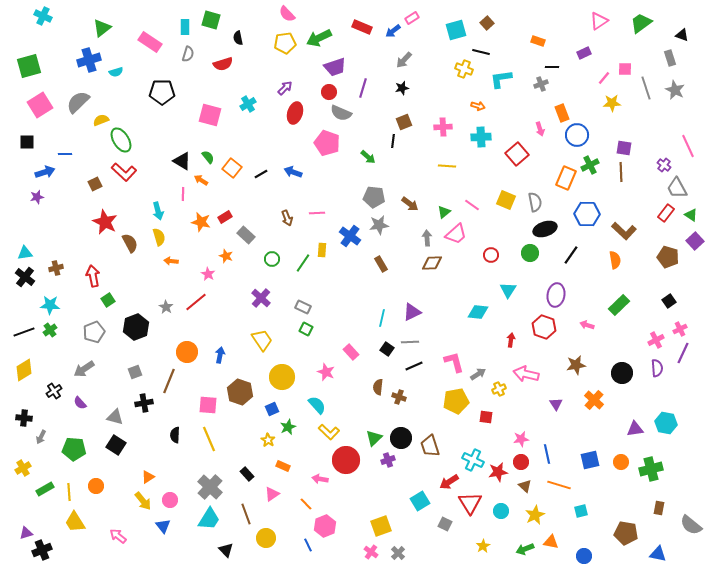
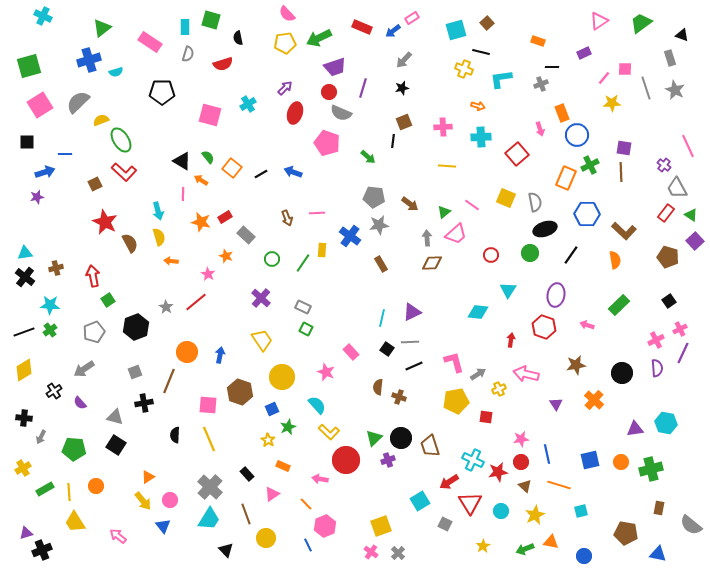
yellow square at (506, 200): moved 2 px up
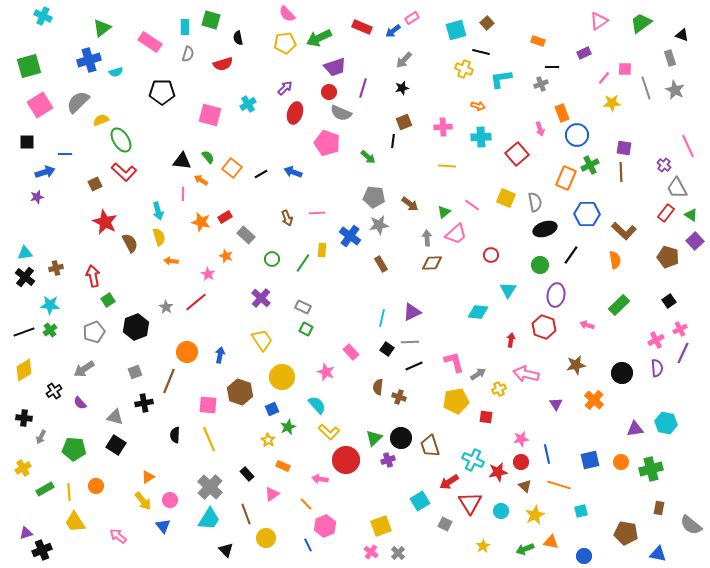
black triangle at (182, 161): rotated 24 degrees counterclockwise
green circle at (530, 253): moved 10 px right, 12 px down
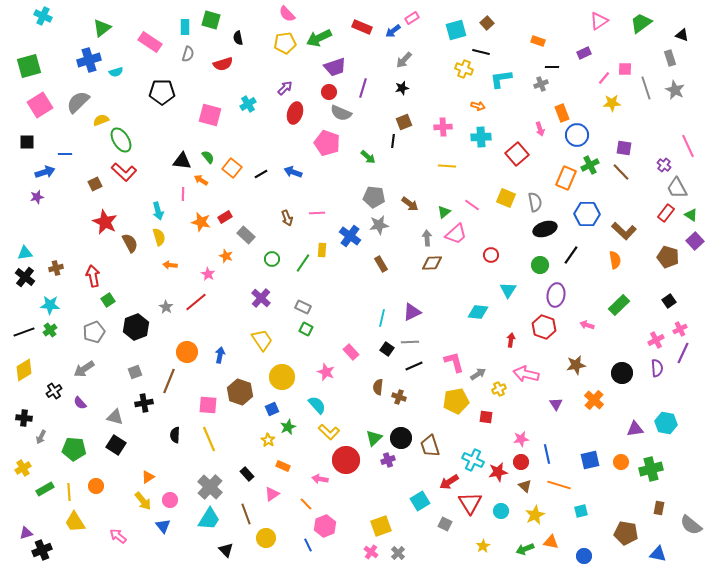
brown line at (621, 172): rotated 42 degrees counterclockwise
orange arrow at (171, 261): moved 1 px left, 4 px down
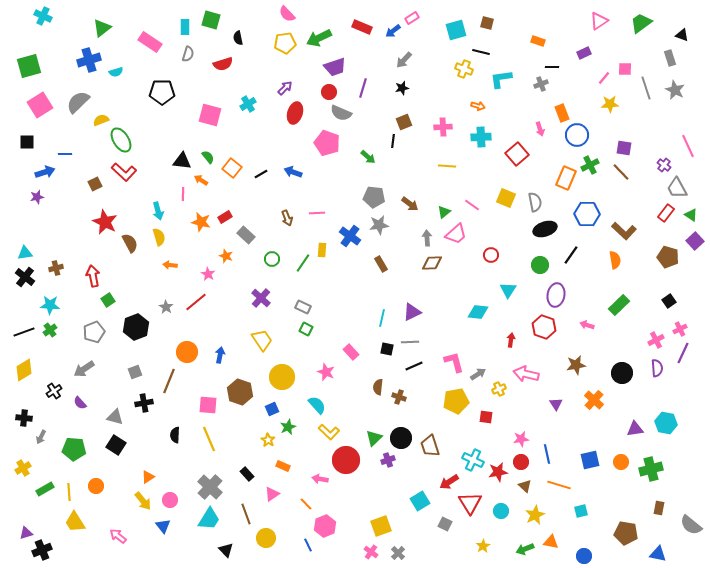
brown square at (487, 23): rotated 32 degrees counterclockwise
yellow star at (612, 103): moved 2 px left, 1 px down
black square at (387, 349): rotated 24 degrees counterclockwise
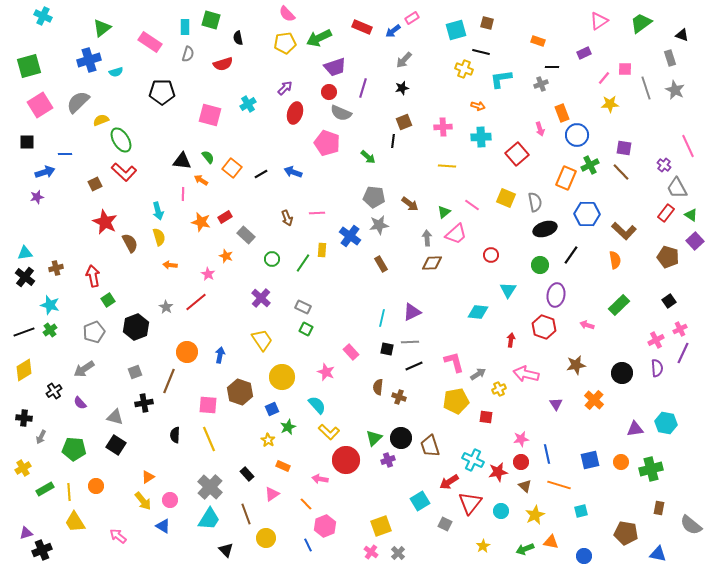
cyan star at (50, 305): rotated 12 degrees clockwise
red triangle at (470, 503): rotated 10 degrees clockwise
blue triangle at (163, 526): rotated 21 degrees counterclockwise
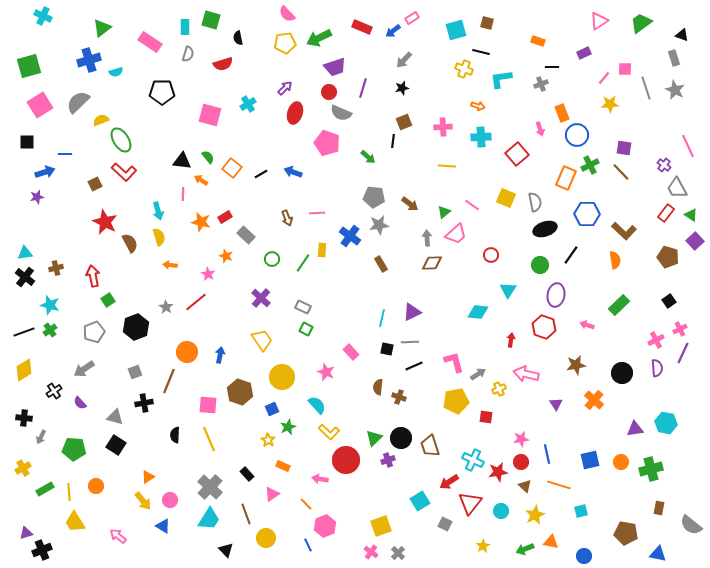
gray rectangle at (670, 58): moved 4 px right
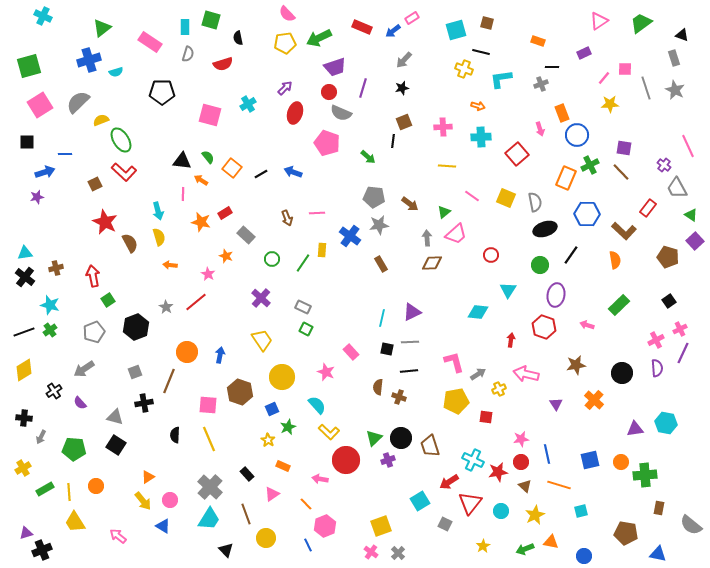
pink line at (472, 205): moved 9 px up
red rectangle at (666, 213): moved 18 px left, 5 px up
red rectangle at (225, 217): moved 4 px up
black line at (414, 366): moved 5 px left, 5 px down; rotated 18 degrees clockwise
green cross at (651, 469): moved 6 px left, 6 px down; rotated 10 degrees clockwise
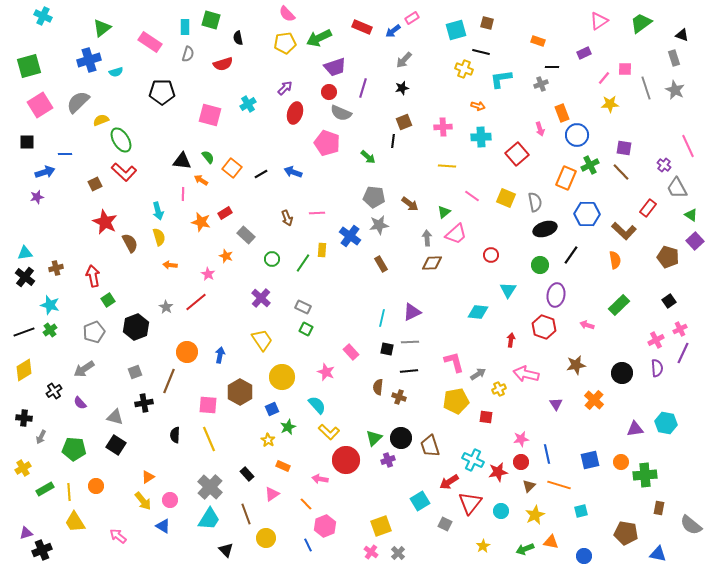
brown hexagon at (240, 392): rotated 10 degrees clockwise
brown triangle at (525, 486): moved 4 px right; rotated 32 degrees clockwise
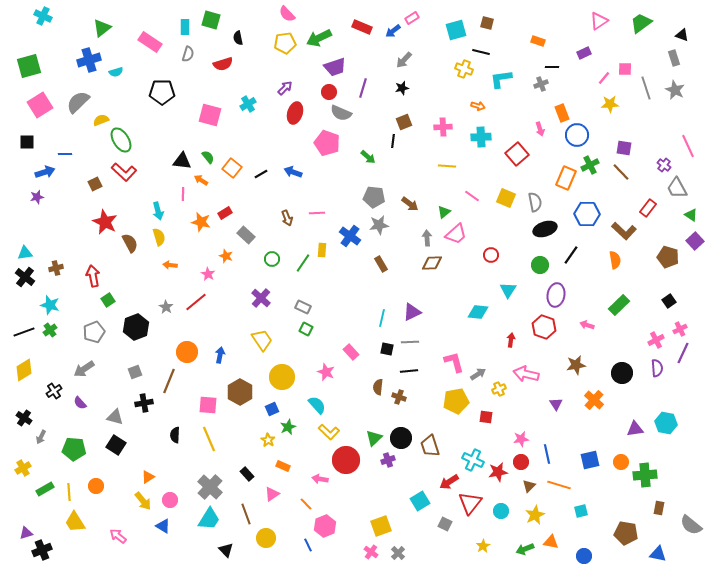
black cross at (24, 418): rotated 28 degrees clockwise
